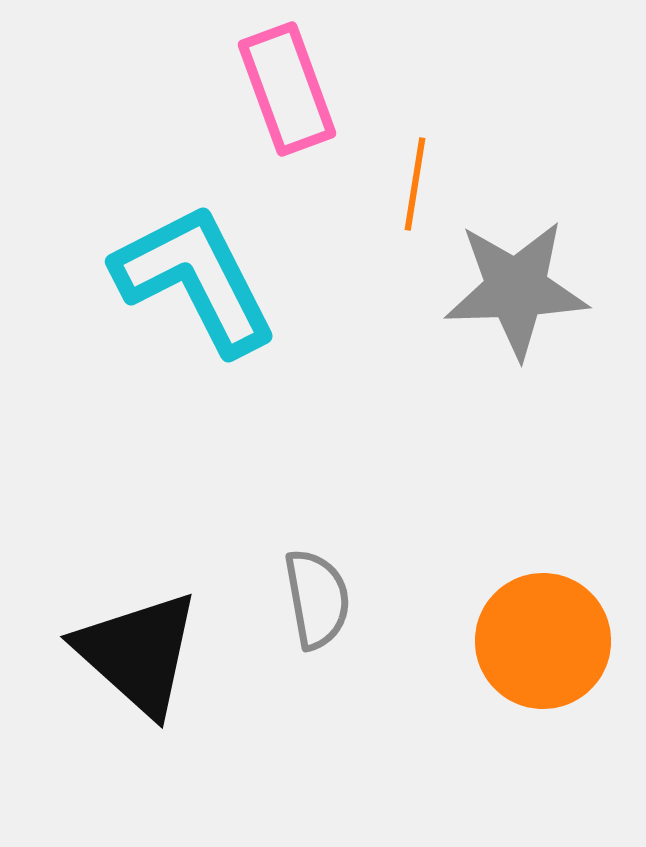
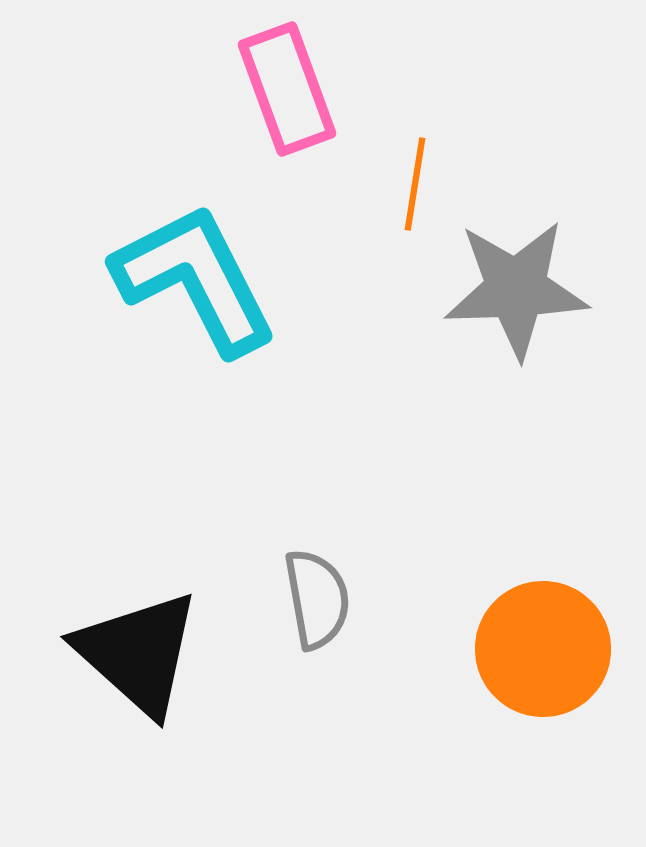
orange circle: moved 8 px down
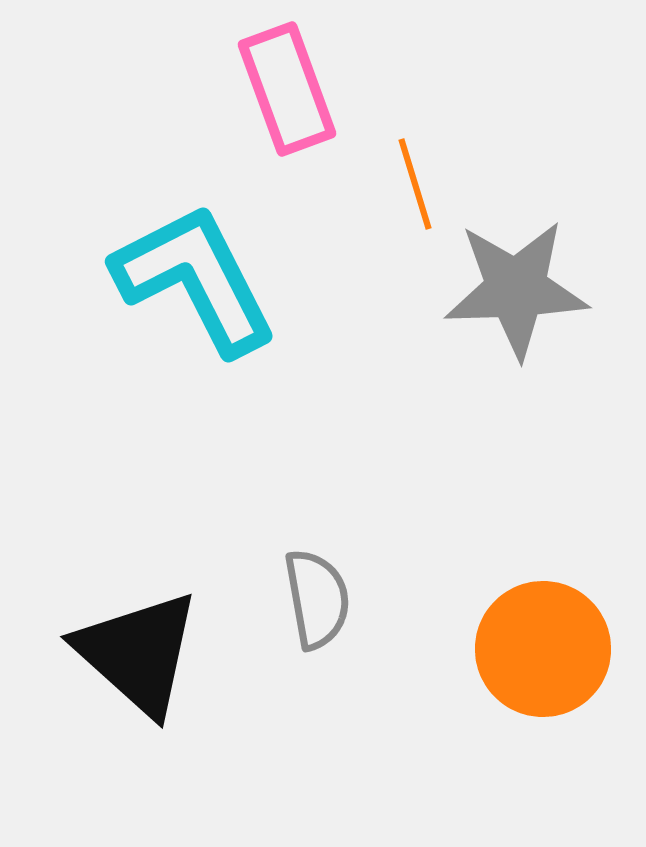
orange line: rotated 26 degrees counterclockwise
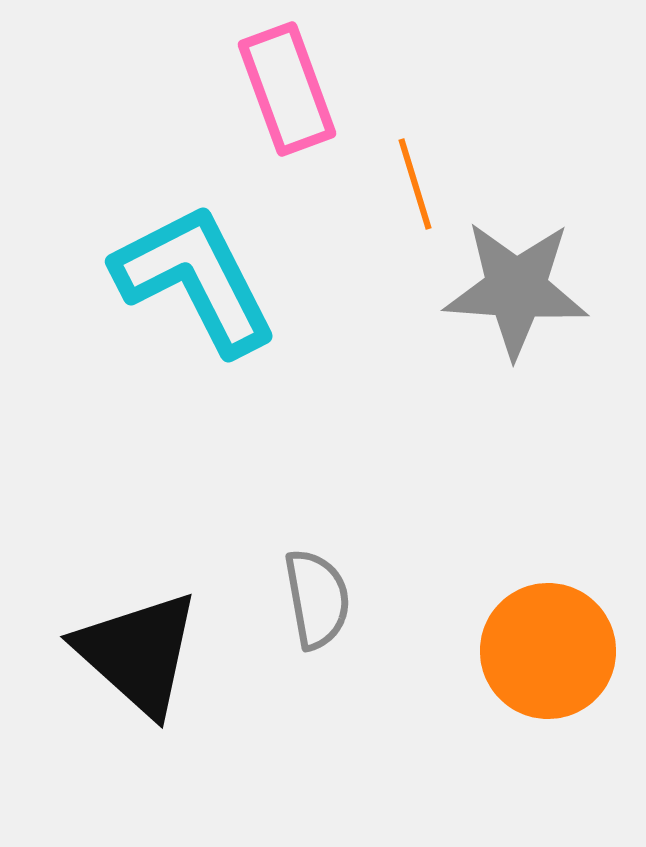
gray star: rotated 6 degrees clockwise
orange circle: moved 5 px right, 2 px down
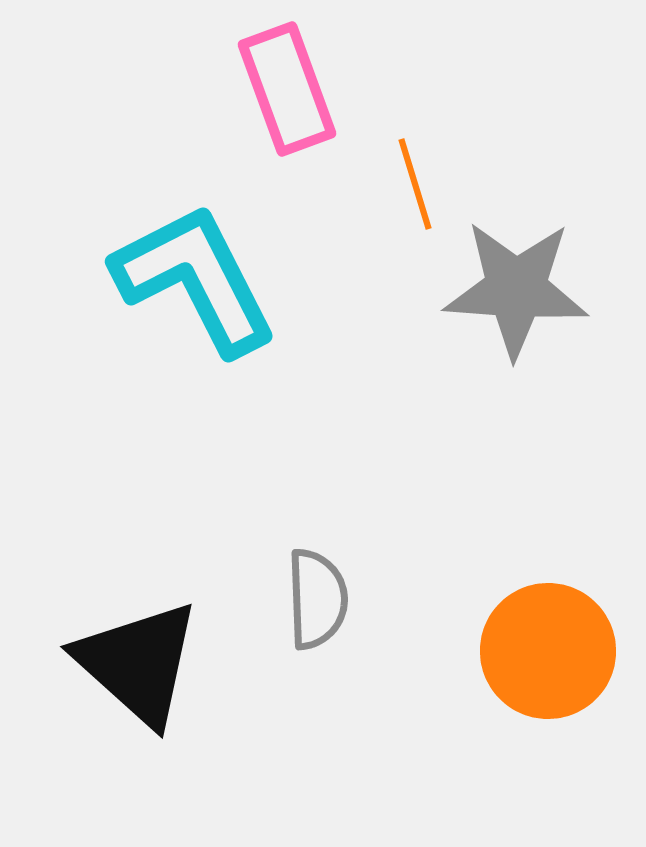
gray semicircle: rotated 8 degrees clockwise
black triangle: moved 10 px down
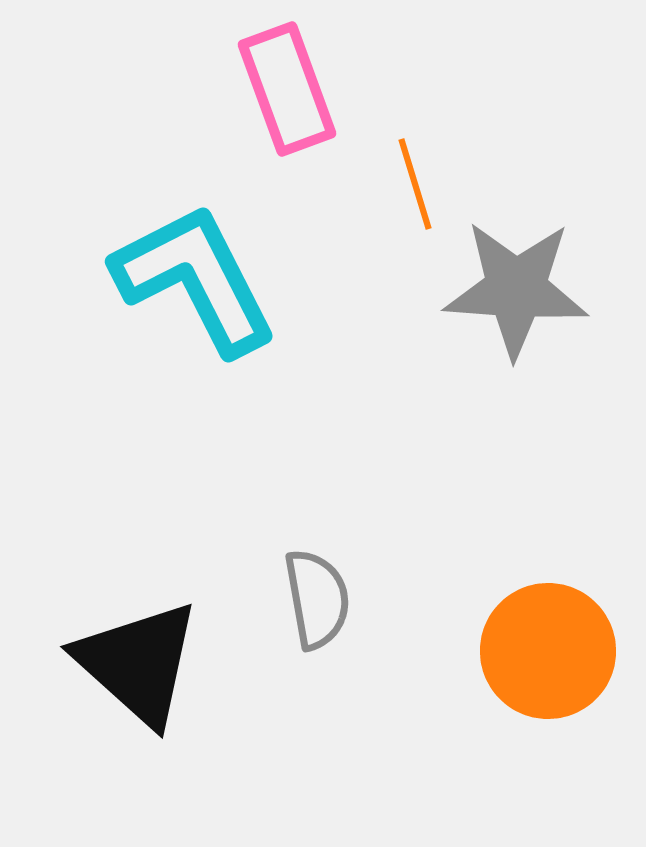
gray semicircle: rotated 8 degrees counterclockwise
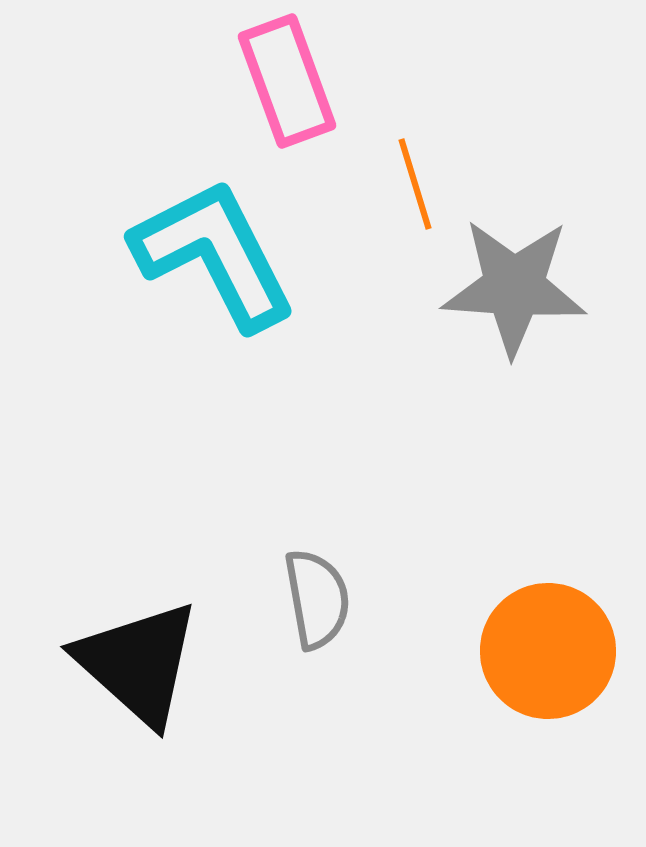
pink rectangle: moved 8 px up
cyan L-shape: moved 19 px right, 25 px up
gray star: moved 2 px left, 2 px up
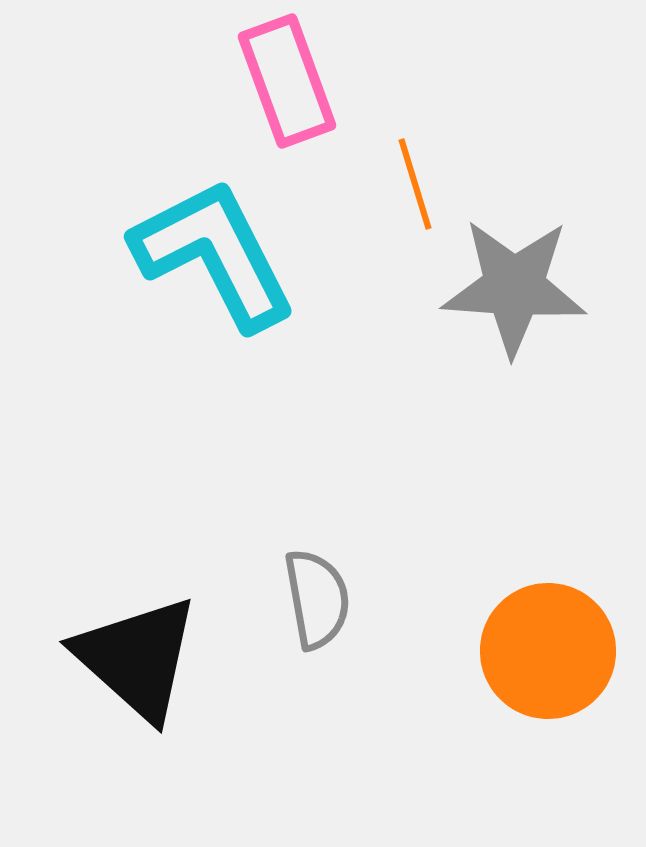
black triangle: moved 1 px left, 5 px up
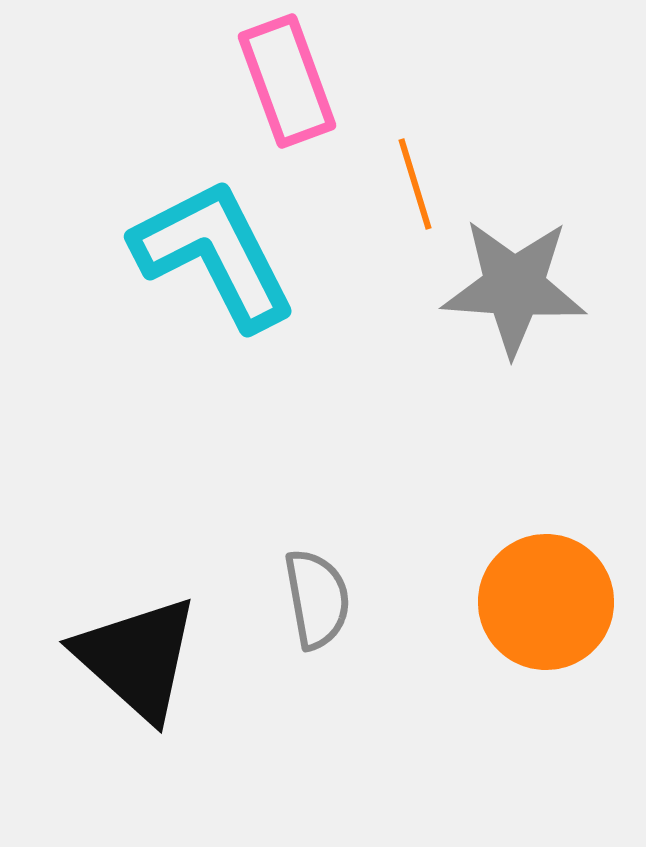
orange circle: moved 2 px left, 49 px up
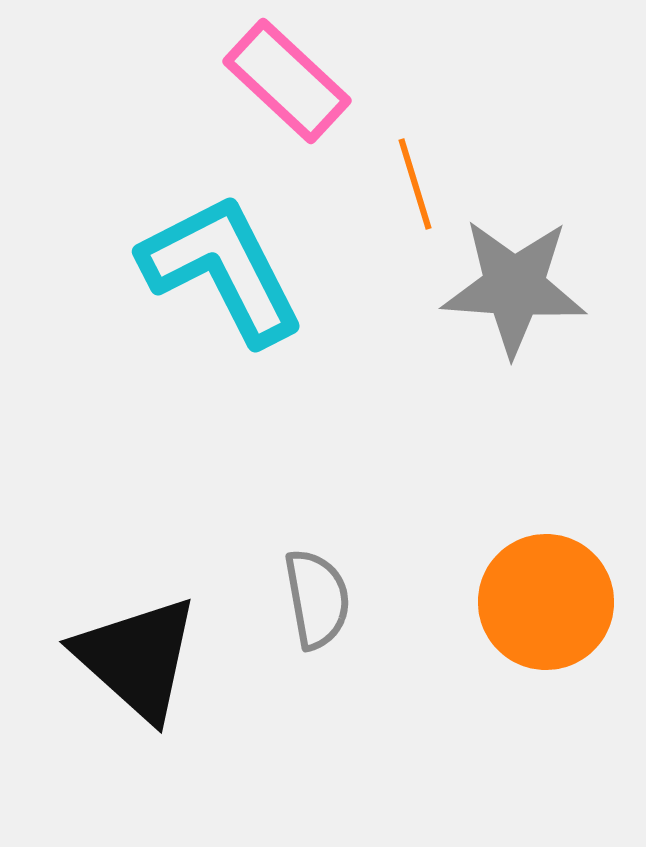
pink rectangle: rotated 27 degrees counterclockwise
cyan L-shape: moved 8 px right, 15 px down
